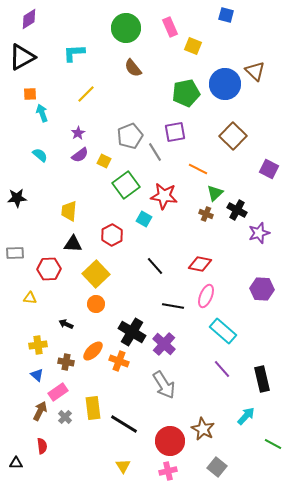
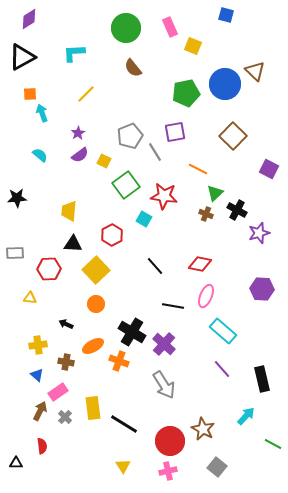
yellow square at (96, 274): moved 4 px up
orange ellipse at (93, 351): moved 5 px up; rotated 15 degrees clockwise
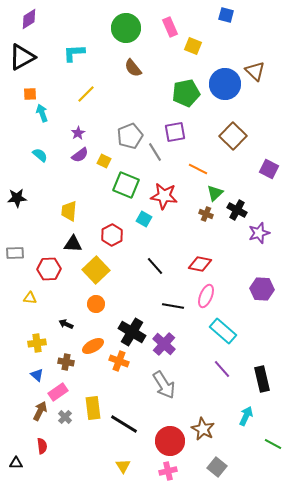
green square at (126, 185): rotated 32 degrees counterclockwise
yellow cross at (38, 345): moved 1 px left, 2 px up
cyan arrow at (246, 416): rotated 18 degrees counterclockwise
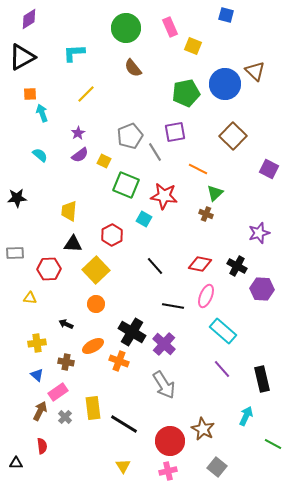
black cross at (237, 210): moved 56 px down
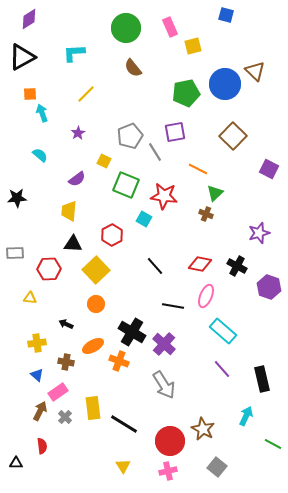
yellow square at (193, 46): rotated 36 degrees counterclockwise
purple semicircle at (80, 155): moved 3 px left, 24 px down
purple hexagon at (262, 289): moved 7 px right, 2 px up; rotated 15 degrees clockwise
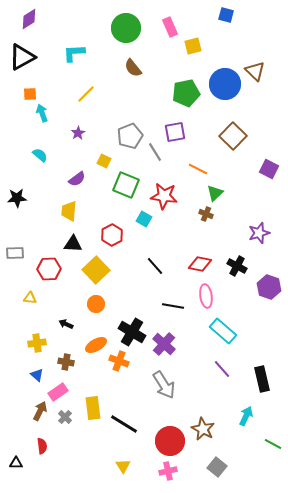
pink ellipse at (206, 296): rotated 30 degrees counterclockwise
orange ellipse at (93, 346): moved 3 px right, 1 px up
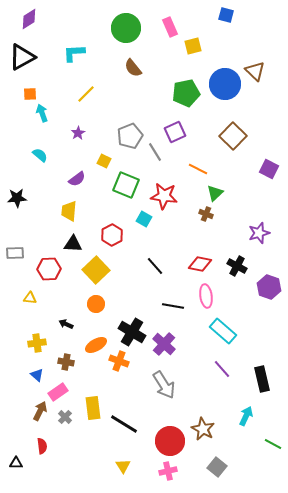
purple square at (175, 132): rotated 15 degrees counterclockwise
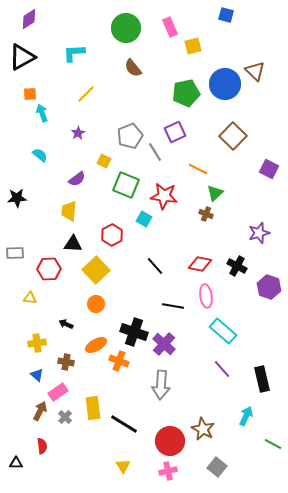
black cross at (132, 332): moved 2 px right; rotated 12 degrees counterclockwise
gray arrow at (164, 385): moved 3 px left; rotated 36 degrees clockwise
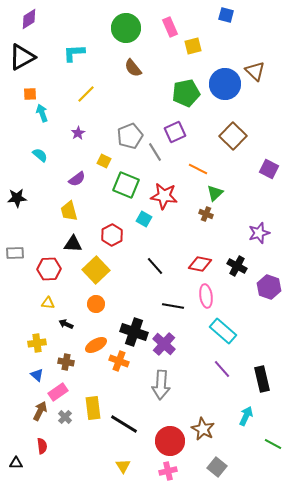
yellow trapezoid at (69, 211): rotated 20 degrees counterclockwise
yellow triangle at (30, 298): moved 18 px right, 5 px down
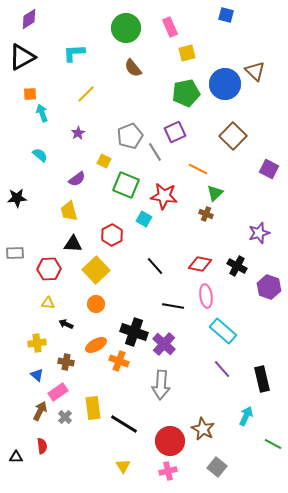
yellow square at (193, 46): moved 6 px left, 7 px down
black triangle at (16, 463): moved 6 px up
